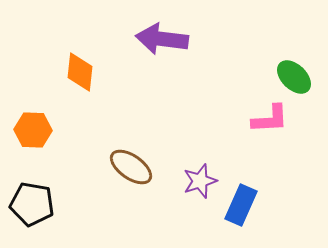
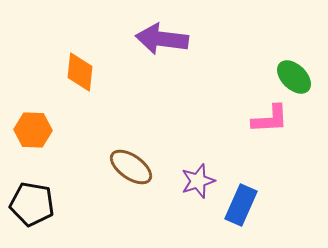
purple star: moved 2 px left
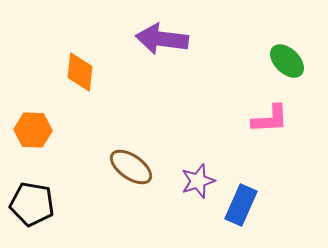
green ellipse: moved 7 px left, 16 px up
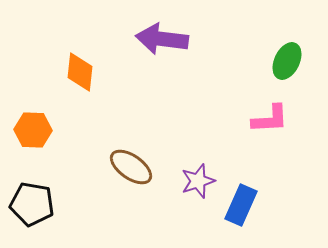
green ellipse: rotated 72 degrees clockwise
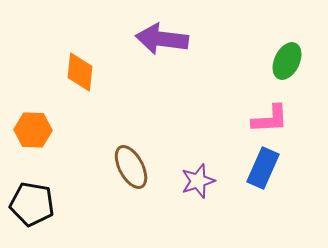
brown ellipse: rotated 27 degrees clockwise
blue rectangle: moved 22 px right, 37 px up
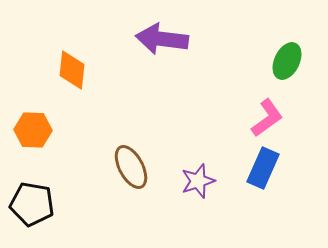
orange diamond: moved 8 px left, 2 px up
pink L-shape: moved 3 px left, 1 px up; rotated 33 degrees counterclockwise
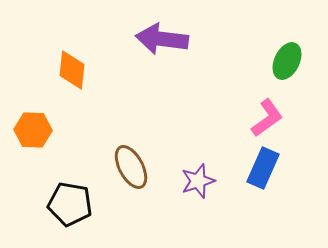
black pentagon: moved 38 px right
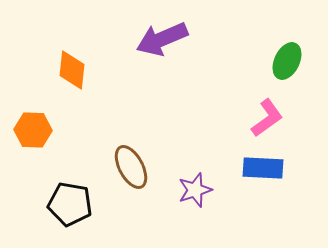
purple arrow: rotated 30 degrees counterclockwise
blue rectangle: rotated 69 degrees clockwise
purple star: moved 3 px left, 9 px down
